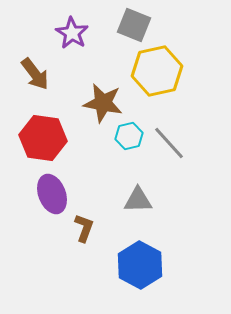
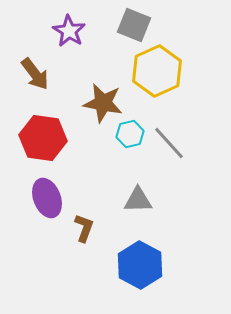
purple star: moved 3 px left, 2 px up
yellow hexagon: rotated 12 degrees counterclockwise
cyan hexagon: moved 1 px right, 2 px up
purple ellipse: moved 5 px left, 4 px down
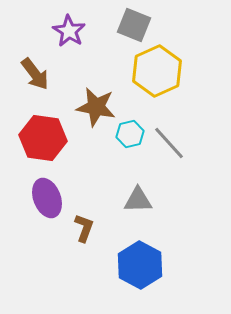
brown star: moved 7 px left, 4 px down
